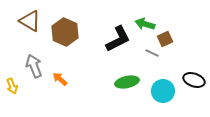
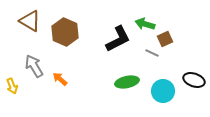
gray arrow: rotated 10 degrees counterclockwise
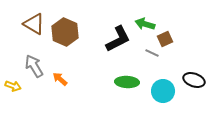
brown triangle: moved 4 px right, 3 px down
green ellipse: rotated 15 degrees clockwise
yellow arrow: moved 1 px right; rotated 49 degrees counterclockwise
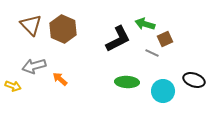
brown triangle: moved 3 px left, 1 px down; rotated 15 degrees clockwise
brown hexagon: moved 2 px left, 3 px up
gray arrow: rotated 75 degrees counterclockwise
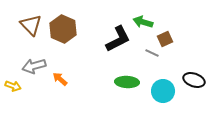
green arrow: moved 2 px left, 2 px up
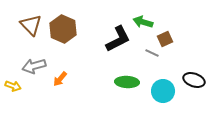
orange arrow: rotated 91 degrees counterclockwise
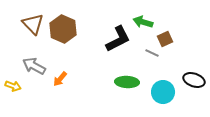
brown triangle: moved 2 px right, 1 px up
gray arrow: rotated 45 degrees clockwise
cyan circle: moved 1 px down
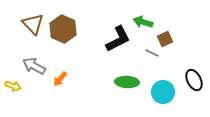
black ellipse: rotated 45 degrees clockwise
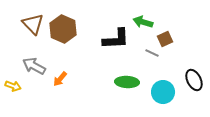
black L-shape: moved 2 px left; rotated 24 degrees clockwise
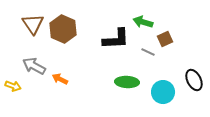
brown triangle: rotated 10 degrees clockwise
gray line: moved 4 px left, 1 px up
orange arrow: rotated 77 degrees clockwise
